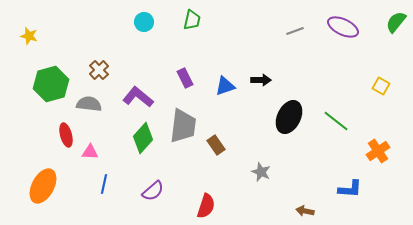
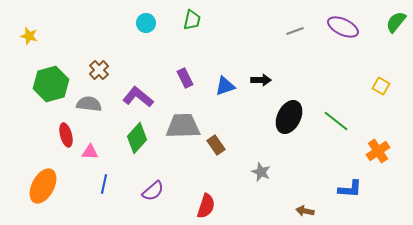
cyan circle: moved 2 px right, 1 px down
gray trapezoid: rotated 99 degrees counterclockwise
green diamond: moved 6 px left
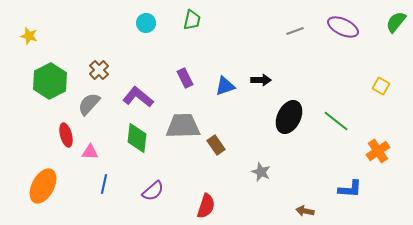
green hexagon: moved 1 px left, 3 px up; rotated 12 degrees counterclockwise
gray semicircle: rotated 55 degrees counterclockwise
green diamond: rotated 36 degrees counterclockwise
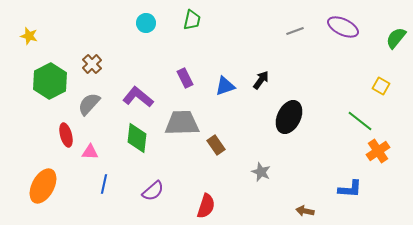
green semicircle: moved 16 px down
brown cross: moved 7 px left, 6 px up
black arrow: rotated 54 degrees counterclockwise
green line: moved 24 px right
gray trapezoid: moved 1 px left, 3 px up
